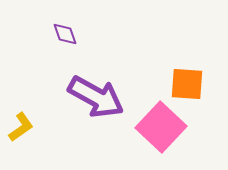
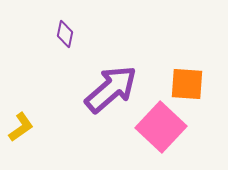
purple diamond: rotated 32 degrees clockwise
purple arrow: moved 15 px right, 8 px up; rotated 70 degrees counterclockwise
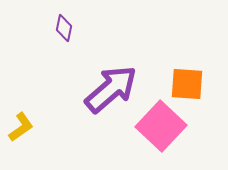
purple diamond: moved 1 px left, 6 px up
pink square: moved 1 px up
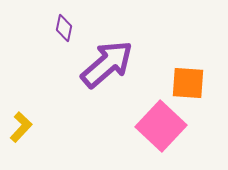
orange square: moved 1 px right, 1 px up
purple arrow: moved 4 px left, 25 px up
yellow L-shape: rotated 12 degrees counterclockwise
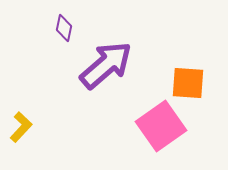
purple arrow: moved 1 px left, 1 px down
pink square: rotated 12 degrees clockwise
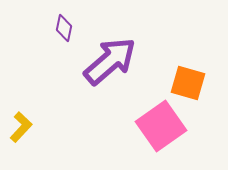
purple arrow: moved 4 px right, 4 px up
orange square: rotated 12 degrees clockwise
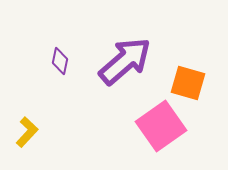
purple diamond: moved 4 px left, 33 px down
purple arrow: moved 15 px right
yellow L-shape: moved 6 px right, 5 px down
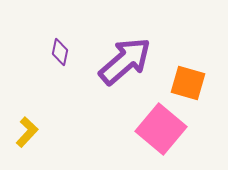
purple diamond: moved 9 px up
pink square: moved 3 px down; rotated 15 degrees counterclockwise
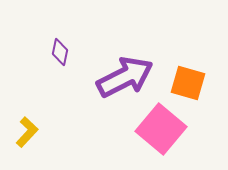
purple arrow: moved 16 px down; rotated 14 degrees clockwise
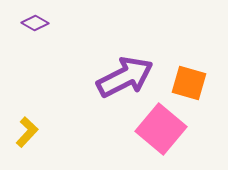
purple diamond: moved 25 px left, 29 px up; rotated 72 degrees counterclockwise
orange square: moved 1 px right
